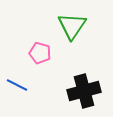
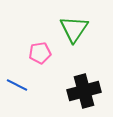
green triangle: moved 2 px right, 3 px down
pink pentagon: rotated 25 degrees counterclockwise
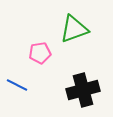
green triangle: rotated 36 degrees clockwise
black cross: moved 1 px left, 1 px up
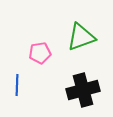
green triangle: moved 7 px right, 8 px down
blue line: rotated 65 degrees clockwise
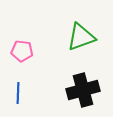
pink pentagon: moved 18 px left, 2 px up; rotated 15 degrees clockwise
blue line: moved 1 px right, 8 px down
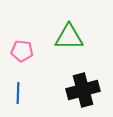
green triangle: moved 12 px left; rotated 20 degrees clockwise
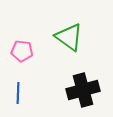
green triangle: rotated 36 degrees clockwise
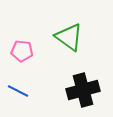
blue line: moved 2 px up; rotated 65 degrees counterclockwise
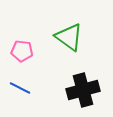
blue line: moved 2 px right, 3 px up
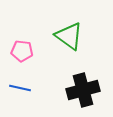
green triangle: moved 1 px up
blue line: rotated 15 degrees counterclockwise
